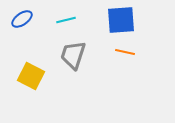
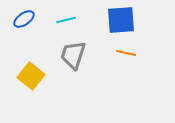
blue ellipse: moved 2 px right
orange line: moved 1 px right, 1 px down
yellow square: rotated 12 degrees clockwise
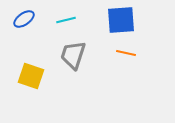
yellow square: rotated 20 degrees counterclockwise
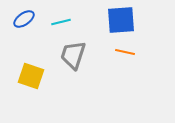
cyan line: moved 5 px left, 2 px down
orange line: moved 1 px left, 1 px up
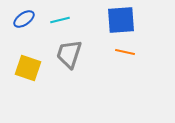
cyan line: moved 1 px left, 2 px up
gray trapezoid: moved 4 px left, 1 px up
yellow square: moved 3 px left, 8 px up
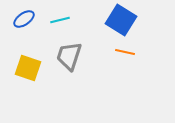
blue square: rotated 36 degrees clockwise
gray trapezoid: moved 2 px down
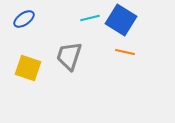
cyan line: moved 30 px right, 2 px up
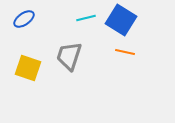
cyan line: moved 4 px left
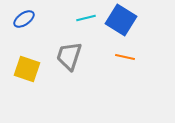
orange line: moved 5 px down
yellow square: moved 1 px left, 1 px down
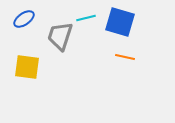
blue square: moved 1 px left, 2 px down; rotated 16 degrees counterclockwise
gray trapezoid: moved 9 px left, 20 px up
yellow square: moved 2 px up; rotated 12 degrees counterclockwise
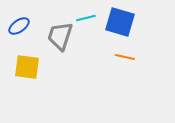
blue ellipse: moved 5 px left, 7 px down
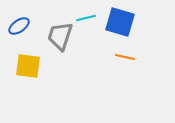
yellow square: moved 1 px right, 1 px up
